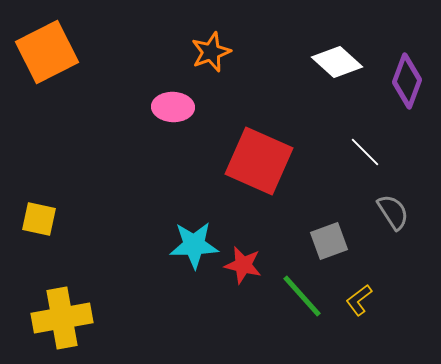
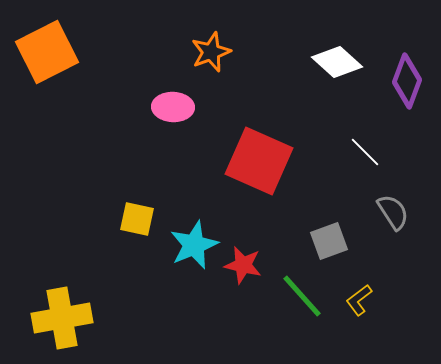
yellow square: moved 98 px right
cyan star: rotated 21 degrees counterclockwise
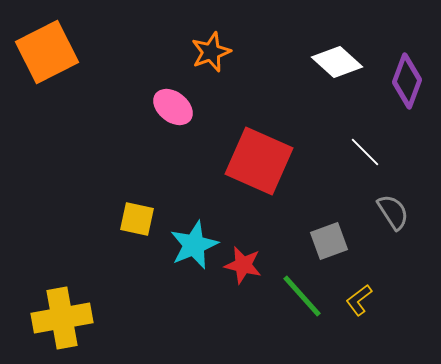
pink ellipse: rotated 36 degrees clockwise
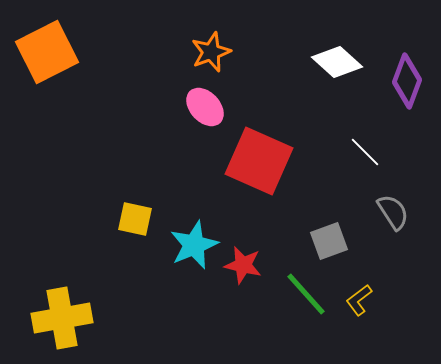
pink ellipse: moved 32 px right; rotated 9 degrees clockwise
yellow square: moved 2 px left
green line: moved 4 px right, 2 px up
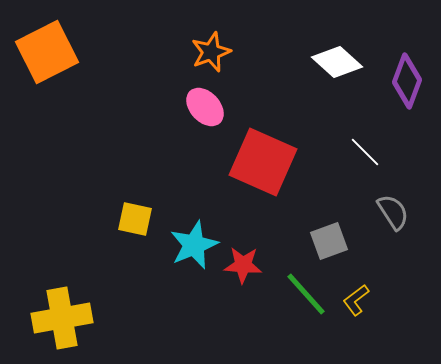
red square: moved 4 px right, 1 px down
red star: rotated 9 degrees counterclockwise
yellow L-shape: moved 3 px left
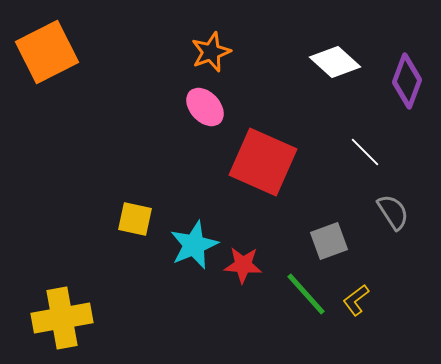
white diamond: moved 2 px left
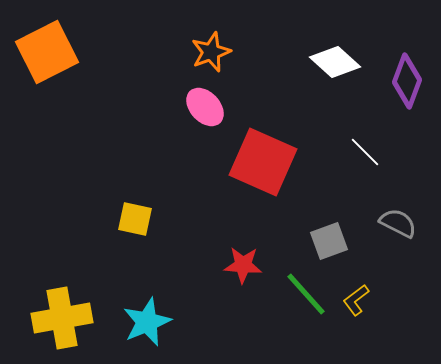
gray semicircle: moved 5 px right, 11 px down; rotated 30 degrees counterclockwise
cyan star: moved 47 px left, 77 px down
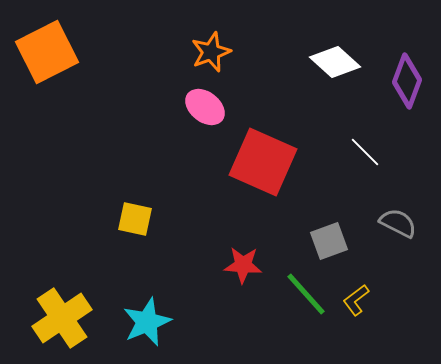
pink ellipse: rotated 9 degrees counterclockwise
yellow cross: rotated 24 degrees counterclockwise
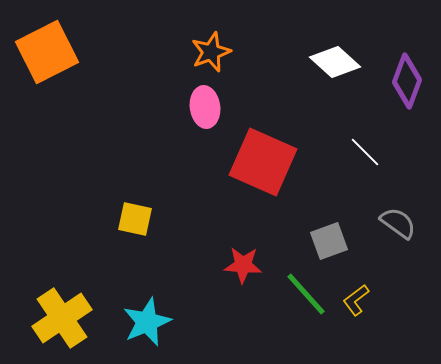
pink ellipse: rotated 45 degrees clockwise
gray semicircle: rotated 9 degrees clockwise
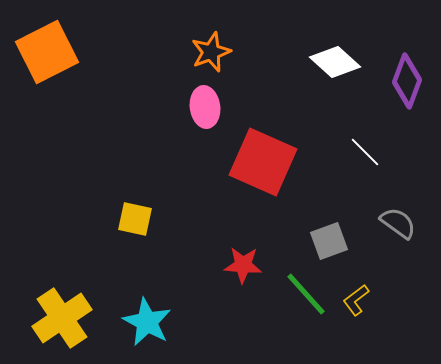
cyan star: rotated 21 degrees counterclockwise
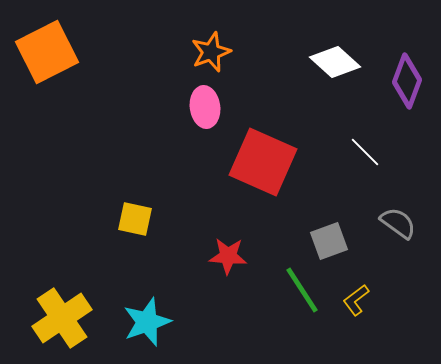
red star: moved 15 px left, 9 px up
green line: moved 4 px left, 4 px up; rotated 9 degrees clockwise
cyan star: rotated 24 degrees clockwise
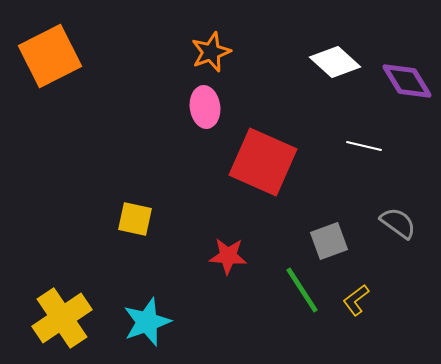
orange square: moved 3 px right, 4 px down
purple diamond: rotated 52 degrees counterclockwise
white line: moved 1 px left, 6 px up; rotated 32 degrees counterclockwise
